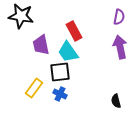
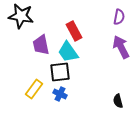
purple arrow: moved 1 px right; rotated 15 degrees counterclockwise
yellow rectangle: moved 1 px down
black semicircle: moved 2 px right
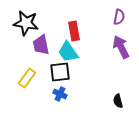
black star: moved 5 px right, 7 px down
red rectangle: rotated 18 degrees clockwise
yellow rectangle: moved 7 px left, 11 px up
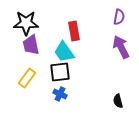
black star: rotated 10 degrees counterclockwise
purple trapezoid: moved 10 px left
cyan trapezoid: moved 4 px left
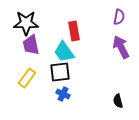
blue cross: moved 3 px right
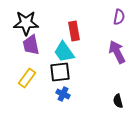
purple arrow: moved 4 px left, 5 px down
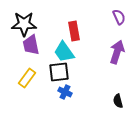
purple semicircle: rotated 35 degrees counterclockwise
black star: moved 2 px left, 1 px down
purple arrow: rotated 45 degrees clockwise
black square: moved 1 px left
blue cross: moved 2 px right, 2 px up
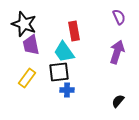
black star: rotated 20 degrees clockwise
blue cross: moved 2 px right, 2 px up; rotated 24 degrees counterclockwise
black semicircle: rotated 56 degrees clockwise
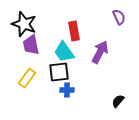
purple arrow: moved 17 px left; rotated 10 degrees clockwise
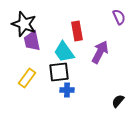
red rectangle: moved 3 px right
purple trapezoid: moved 1 px right, 4 px up
